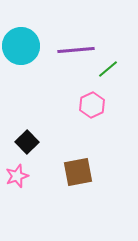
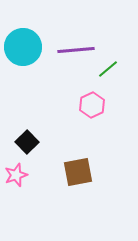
cyan circle: moved 2 px right, 1 px down
pink star: moved 1 px left, 1 px up
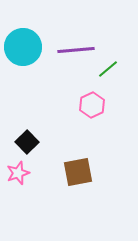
pink star: moved 2 px right, 2 px up
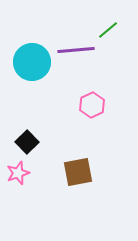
cyan circle: moved 9 px right, 15 px down
green line: moved 39 px up
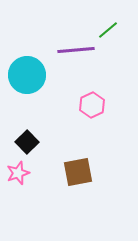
cyan circle: moved 5 px left, 13 px down
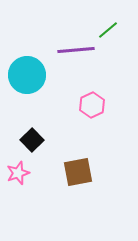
black square: moved 5 px right, 2 px up
